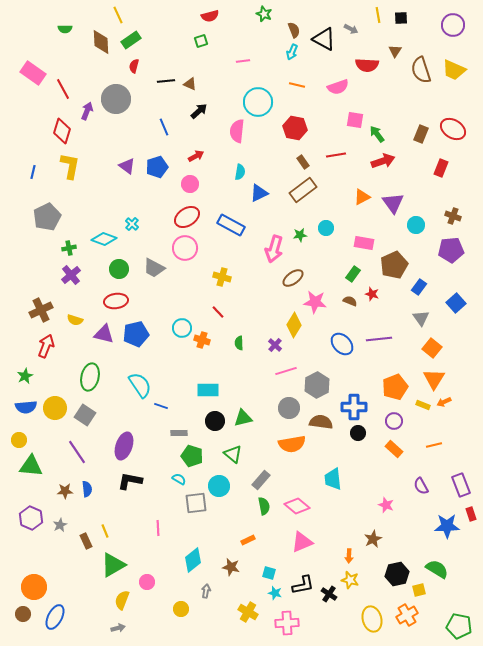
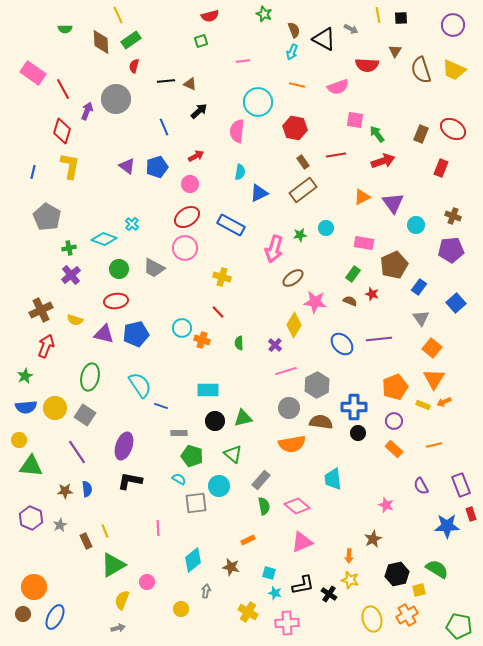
gray pentagon at (47, 217): rotated 16 degrees counterclockwise
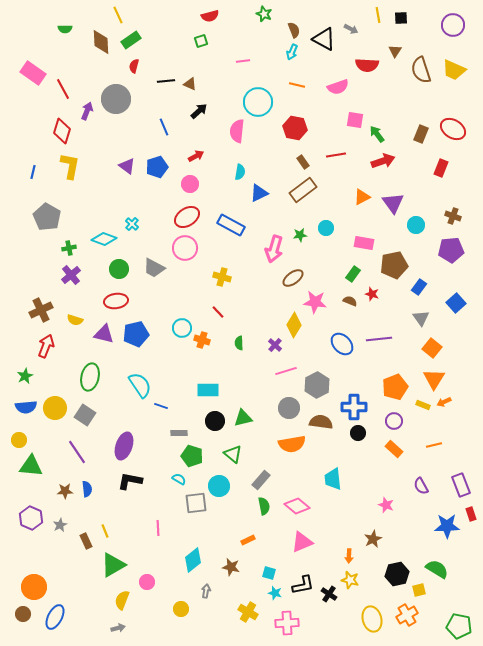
brown pentagon at (394, 265): rotated 12 degrees clockwise
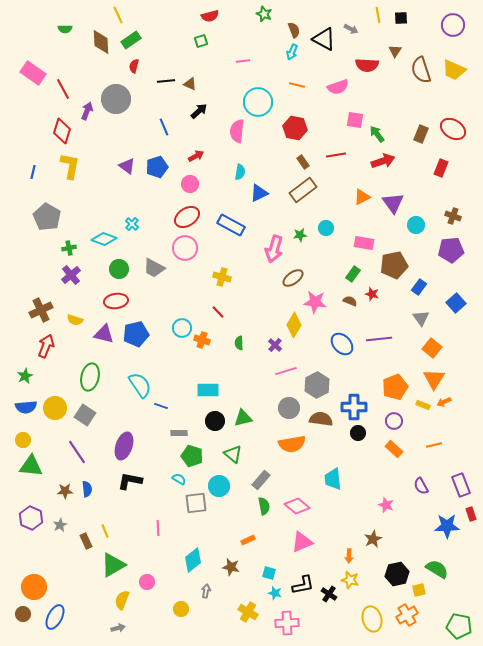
brown semicircle at (321, 422): moved 3 px up
yellow circle at (19, 440): moved 4 px right
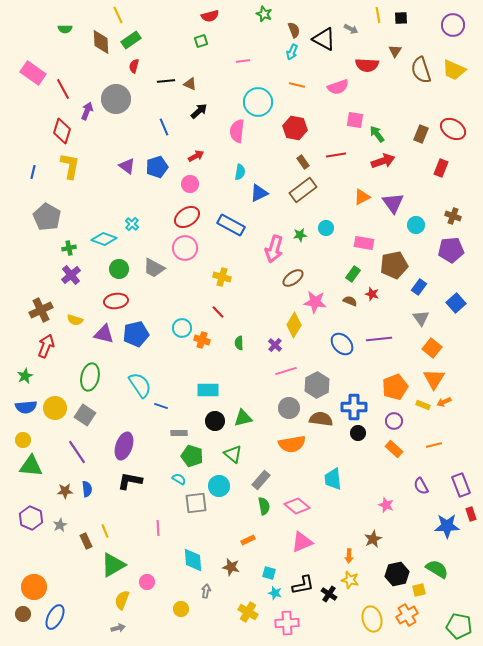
cyan diamond at (193, 560): rotated 55 degrees counterclockwise
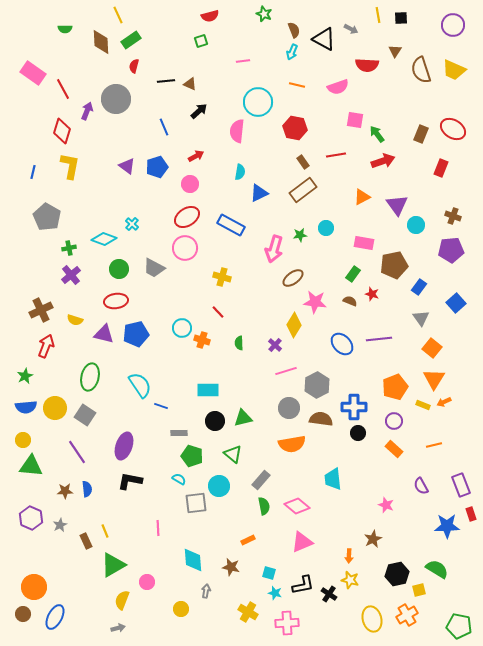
purple triangle at (393, 203): moved 4 px right, 2 px down
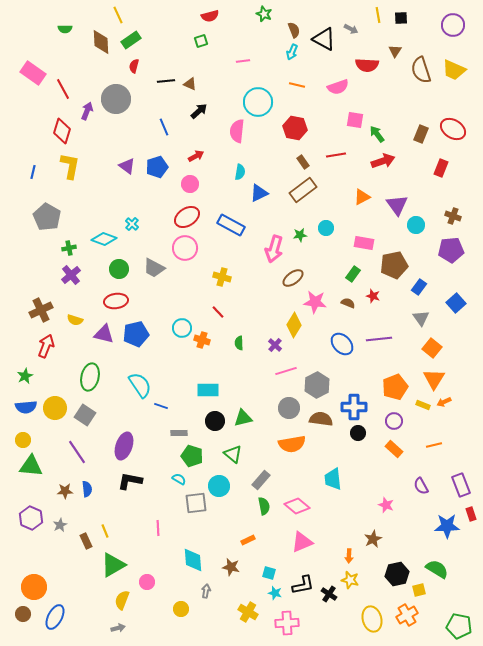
red star at (372, 294): moved 1 px right, 2 px down
brown semicircle at (350, 301): moved 2 px left, 2 px down
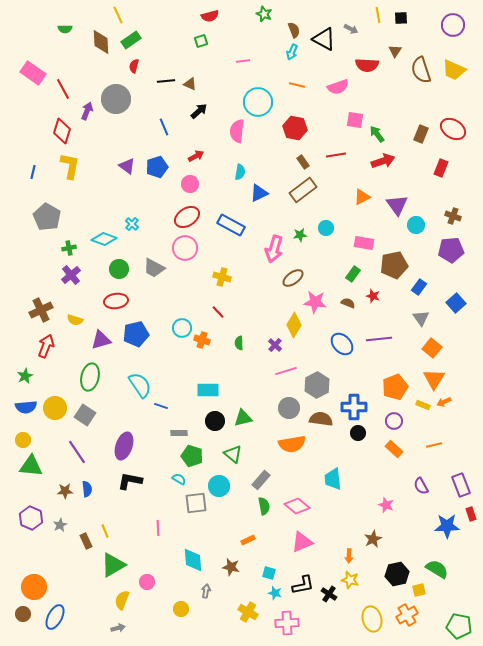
purple triangle at (104, 334): moved 3 px left, 6 px down; rotated 30 degrees counterclockwise
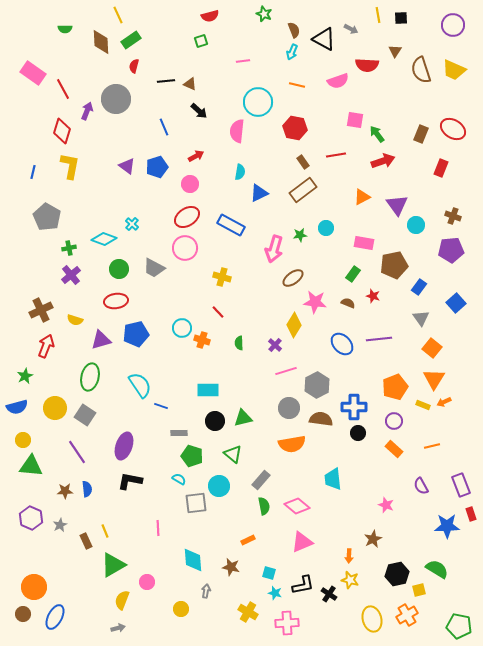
pink semicircle at (338, 87): moved 6 px up
black arrow at (199, 111): rotated 84 degrees clockwise
blue semicircle at (26, 407): moved 9 px left; rotated 10 degrees counterclockwise
orange line at (434, 445): moved 2 px left, 1 px down
